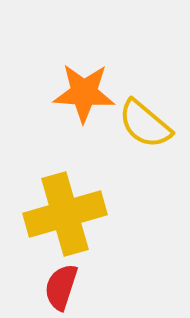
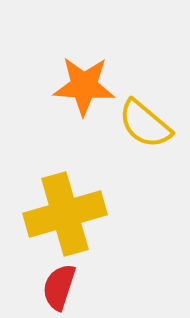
orange star: moved 7 px up
red semicircle: moved 2 px left
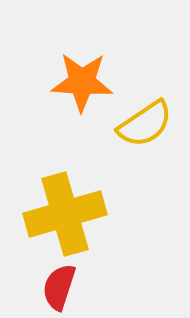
orange star: moved 2 px left, 4 px up
yellow semicircle: rotated 74 degrees counterclockwise
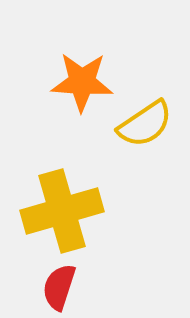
yellow cross: moved 3 px left, 3 px up
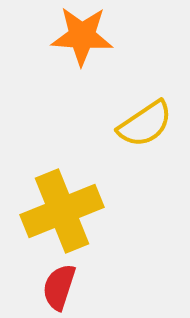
orange star: moved 46 px up
yellow cross: rotated 6 degrees counterclockwise
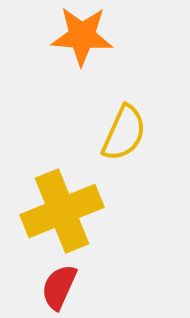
yellow semicircle: moved 21 px left, 9 px down; rotated 32 degrees counterclockwise
red semicircle: rotated 6 degrees clockwise
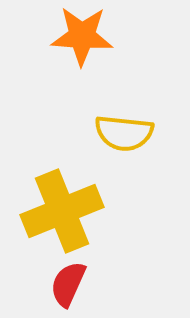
yellow semicircle: rotated 72 degrees clockwise
red semicircle: moved 9 px right, 3 px up
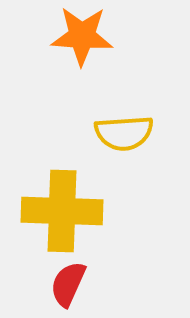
yellow semicircle: rotated 10 degrees counterclockwise
yellow cross: rotated 24 degrees clockwise
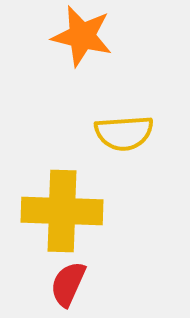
orange star: rotated 10 degrees clockwise
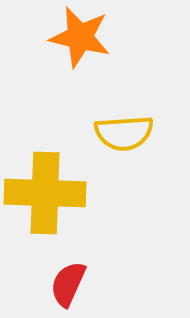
orange star: moved 2 px left, 1 px down
yellow cross: moved 17 px left, 18 px up
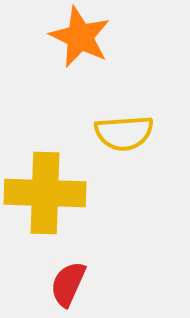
orange star: rotated 12 degrees clockwise
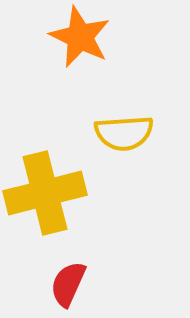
yellow cross: rotated 16 degrees counterclockwise
